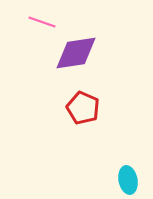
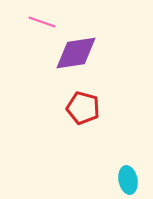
red pentagon: rotated 8 degrees counterclockwise
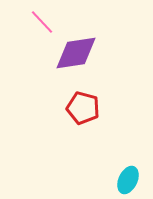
pink line: rotated 28 degrees clockwise
cyan ellipse: rotated 36 degrees clockwise
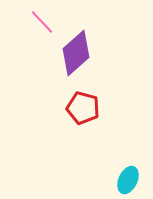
purple diamond: rotated 33 degrees counterclockwise
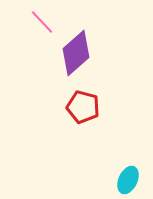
red pentagon: moved 1 px up
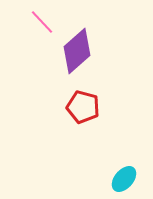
purple diamond: moved 1 px right, 2 px up
cyan ellipse: moved 4 px left, 1 px up; rotated 16 degrees clockwise
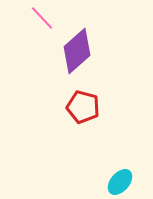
pink line: moved 4 px up
cyan ellipse: moved 4 px left, 3 px down
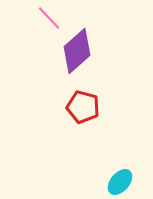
pink line: moved 7 px right
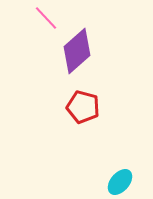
pink line: moved 3 px left
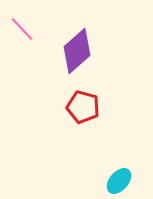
pink line: moved 24 px left, 11 px down
cyan ellipse: moved 1 px left, 1 px up
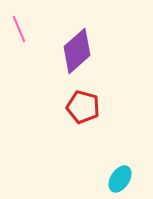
pink line: moved 3 px left; rotated 20 degrees clockwise
cyan ellipse: moved 1 px right, 2 px up; rotated 8 degrees counterclockwise
